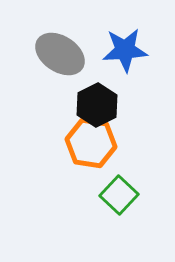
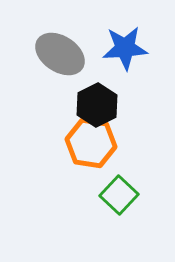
blue star: moved 2 px up
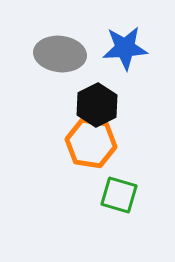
gray ellipse: rotated 27 degrees counterclockwise
green square: rotated 27 degrees counterclockwise
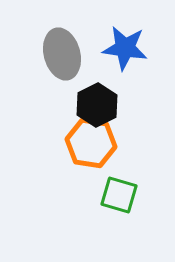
blue star: rotated 12 degrees clockwise
gray ellipse: moved 2 px right; rotated 69 degrees clockwise
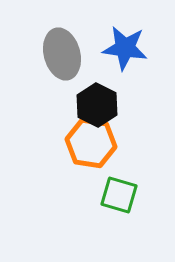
black hexagon: rotated 6 degrees counterclockwise
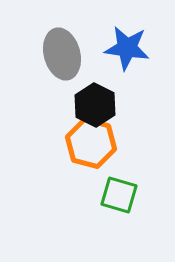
blue star: moved 2 px right
black hexagon: moved 2 px left
orange hexagon: rotated 6 degrees clockwise
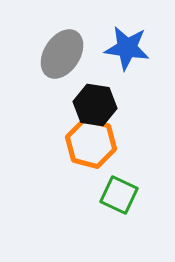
gray ellipse: rotated 48 degrees clockwise
black hexagon: rotated 18 degrees counterclockwise
green square: rotated 9 degrees clockwise
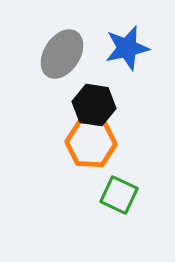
blue star: rotated 21 degrees counterclockwise
black hexagon: moved 1 px left
orange hexagon: rotated 12 degrees counterclockwise
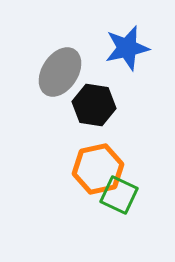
gray ellipse: moved 2 px left, 18 px down
orange hexagon: moved 7 px right, 26 px down; rotated 15 degrees counterclockwise
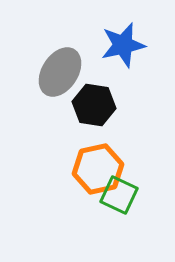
blue star: moved 4 px left, 3 px up
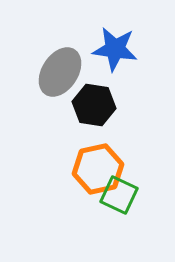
blue star: moved 8 px left, 4 px down; rotated 21 degrees clockwise
